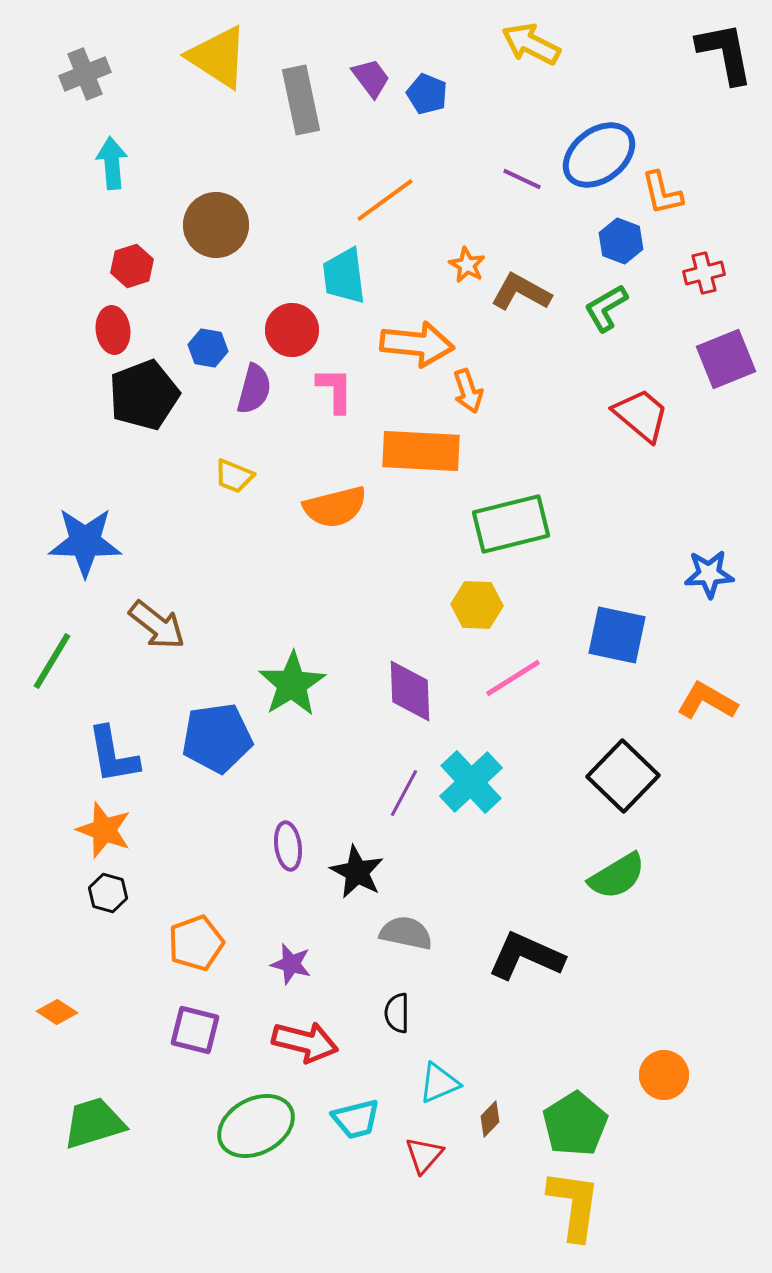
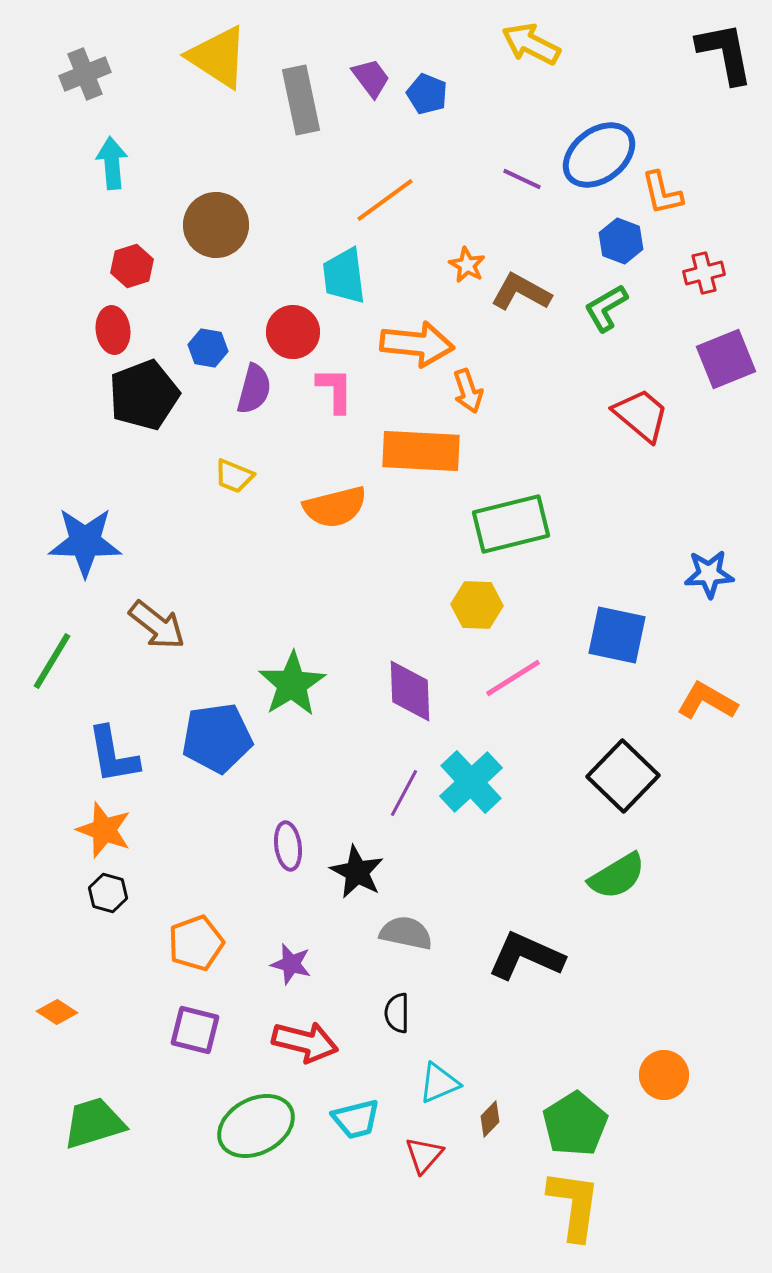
red circle at (292, 330): moved 1 px right, 2 px down
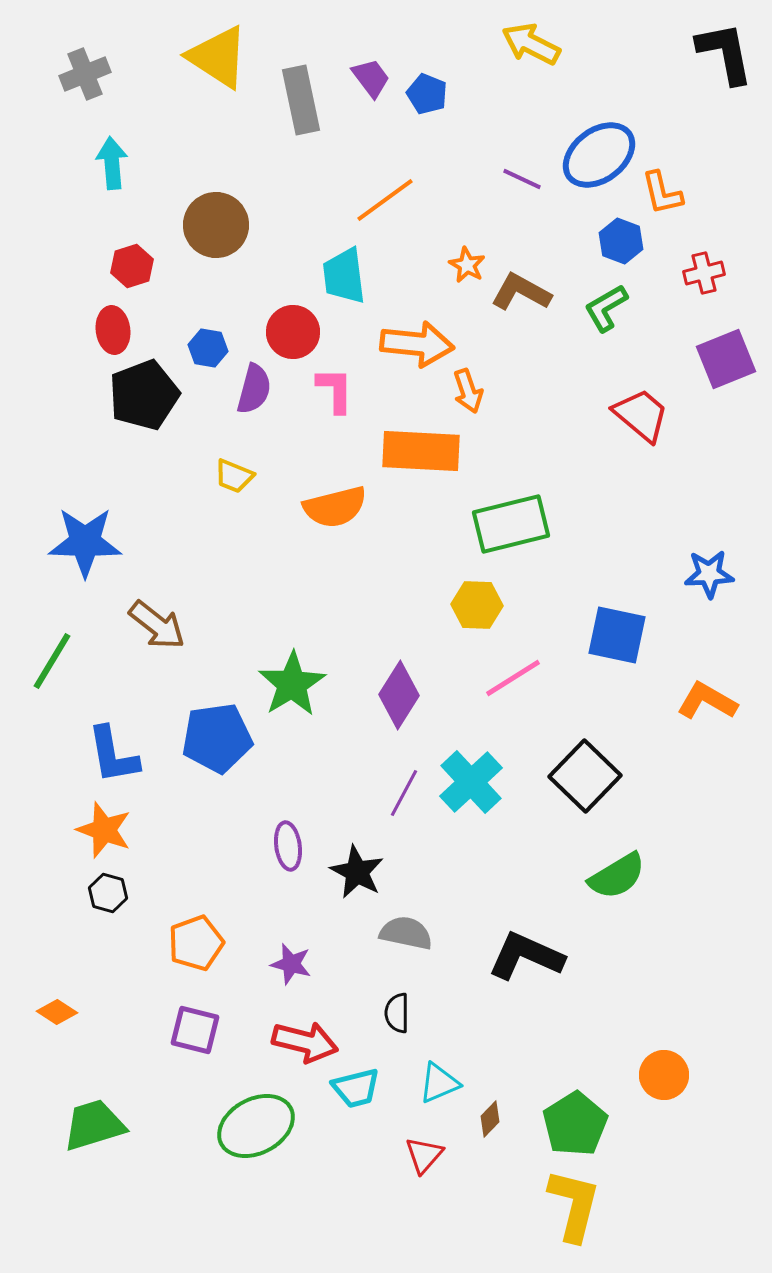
purple diamond at (410, 691): moved 11 px left, 4 px down; rotated 34 degrees clockwise
black square at (623, 776): moved 38 px left
cyan trapezoid at (356, 1119): moved 31 px up
green trapezoid at (94, 1123): moved 2 px down
yellow L-shape at (574, 1205): rotated 6 degrees clockwise
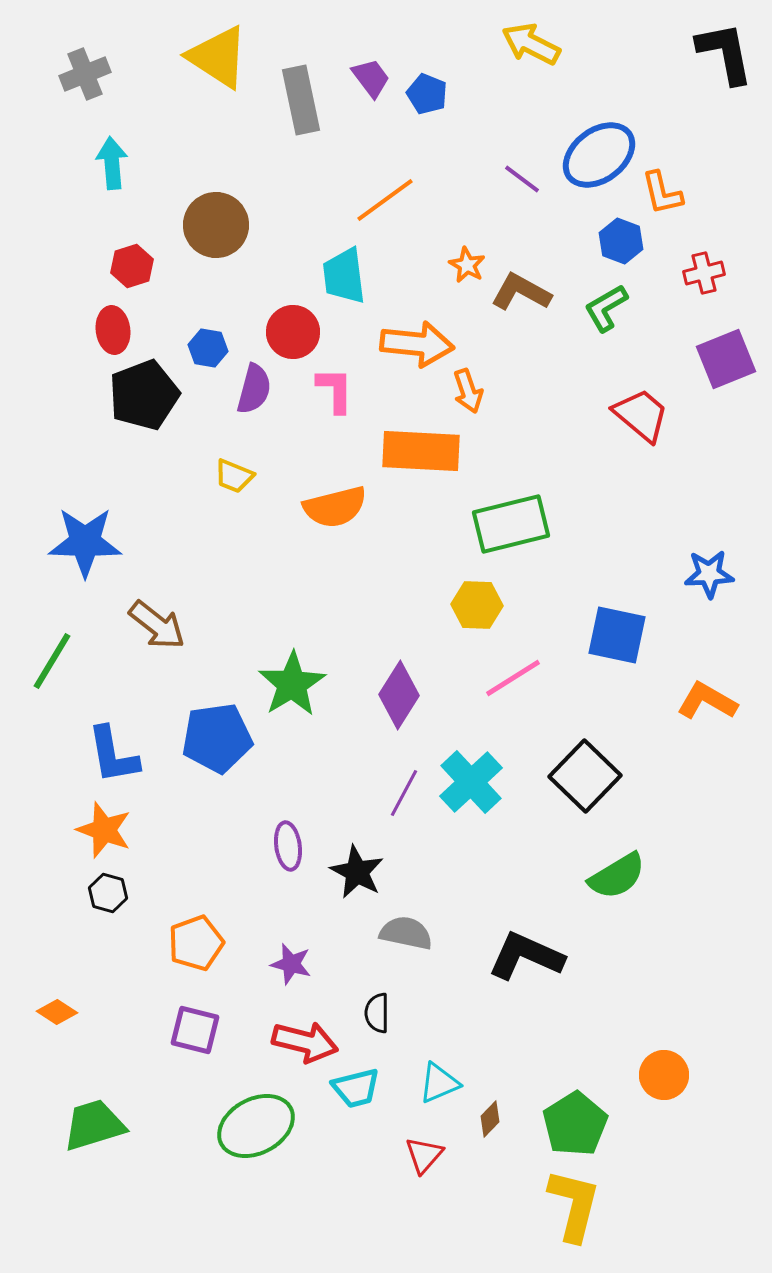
purple line at (522, 179): rotated 12 degrees clockwise
black semicircle at (397, 1013): moved 20 px left
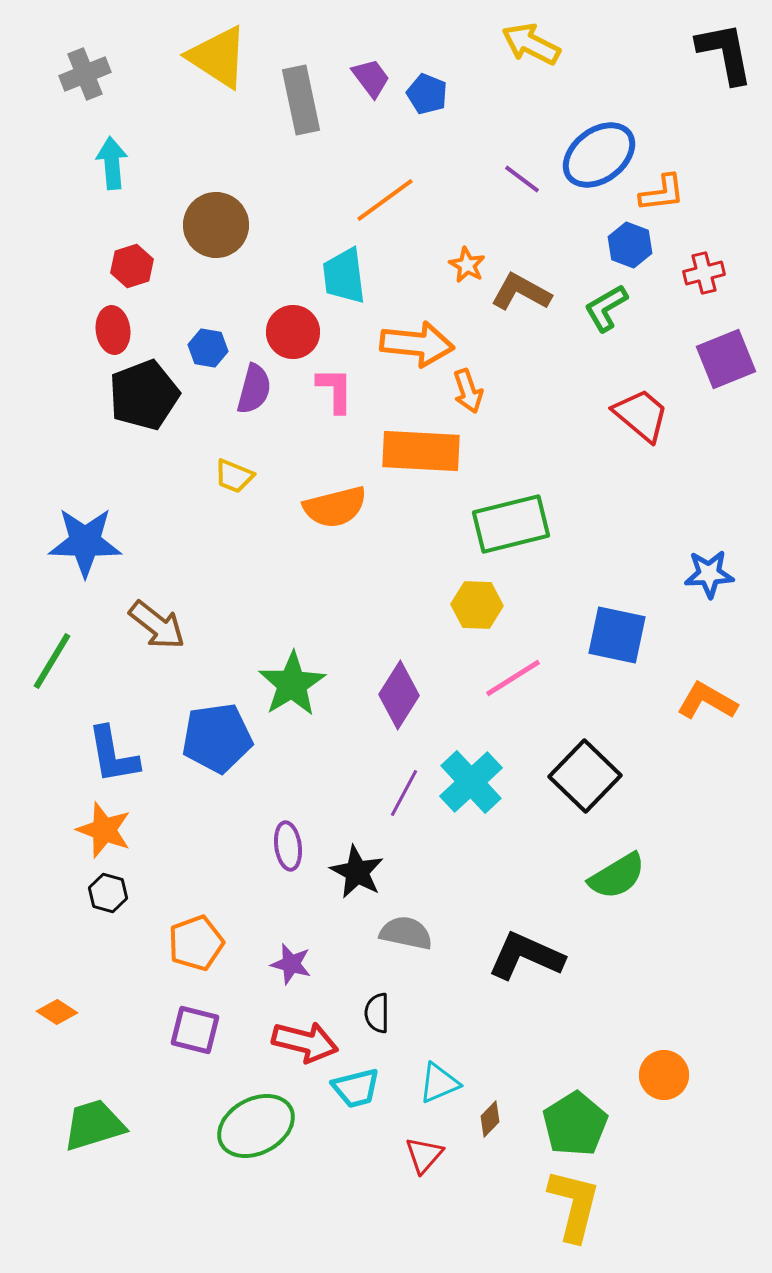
orange L-shape at (662, 193): rotated 84 degrees counterclockwise
blue hexagon at (621, 241): moved 9 px right, 4 px down
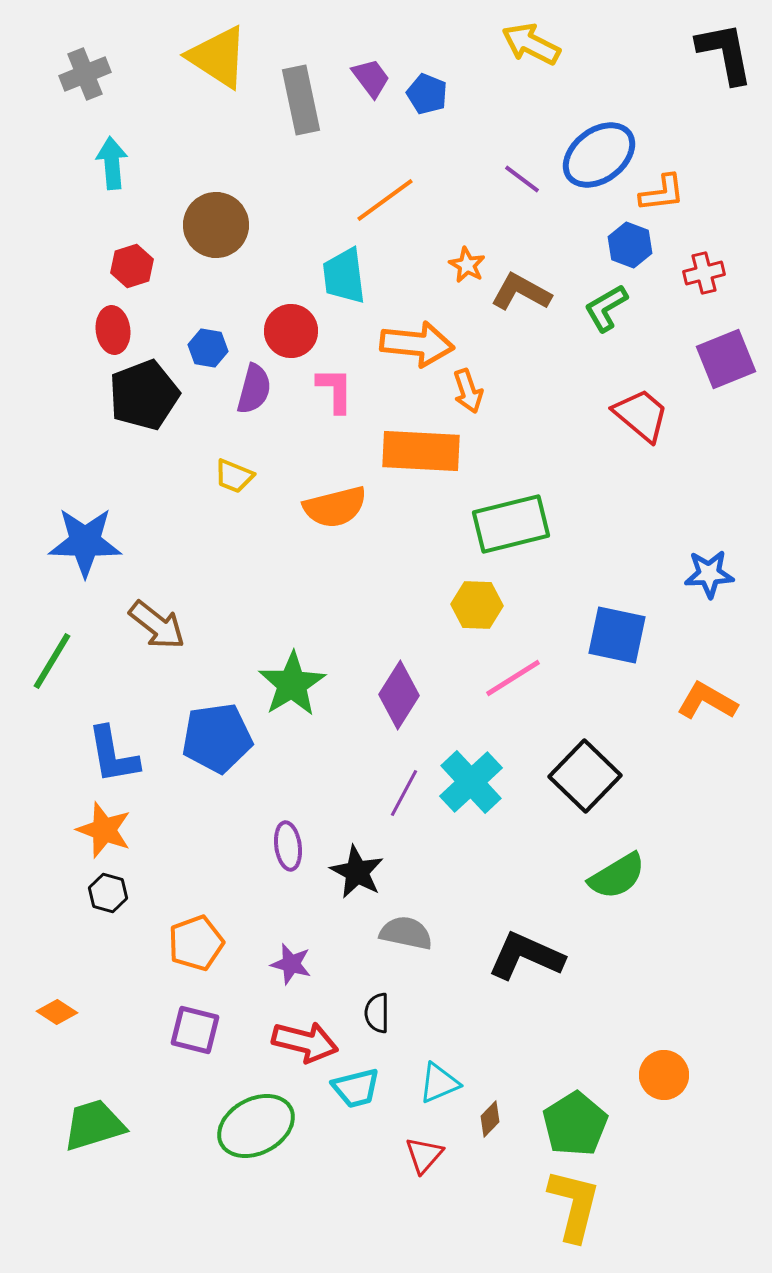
red circle at (293, 332): moved 2 px left, 1 px up
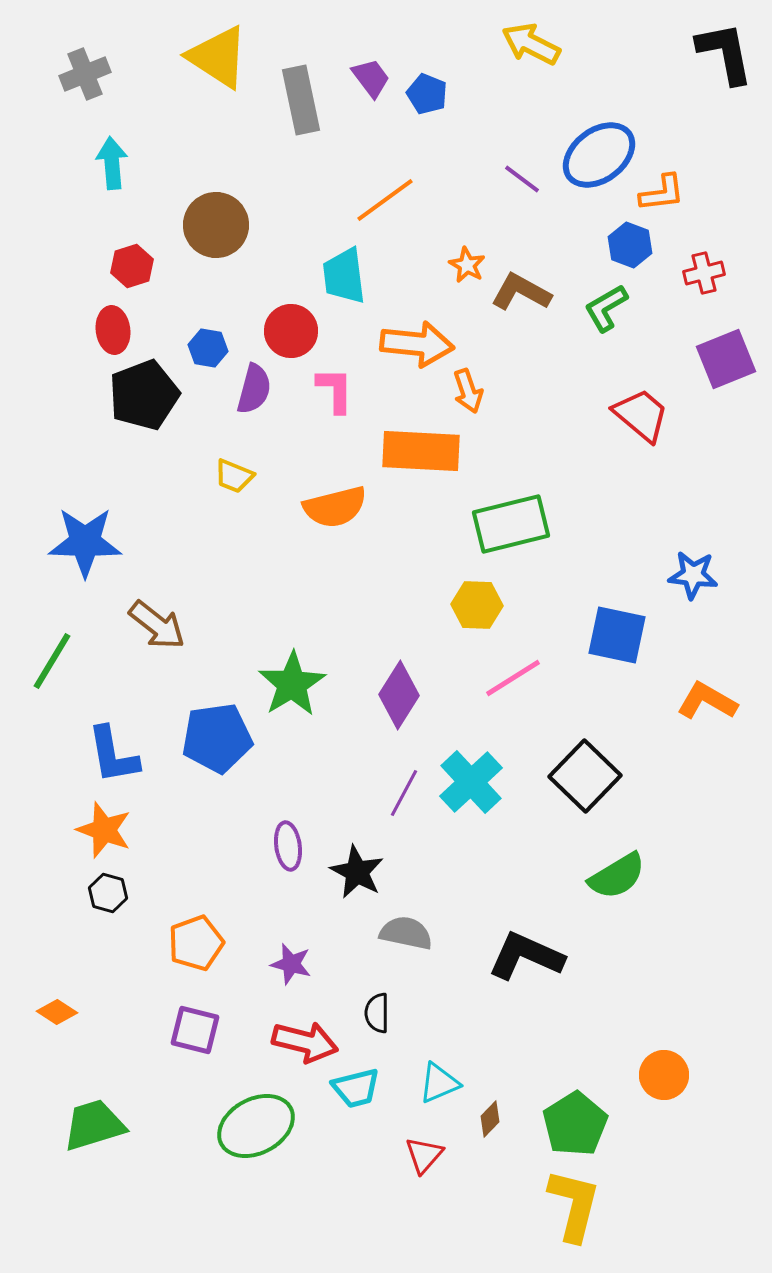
blue star at (709, 574): moved 16 px left, 1 px down; rotated 9 degrees clockwise
